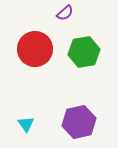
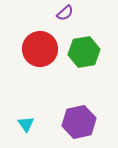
red circle: moved 5 px right
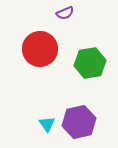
purple semicircle: rotated 18 degrees clockwise
green hexagon: moved 6 px right, 11 px down
cyan triangle: moved 21 px right
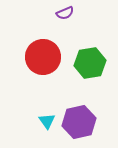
red circle: moved 3 px right, 8 px down
cyan triangle: moved 3 px up
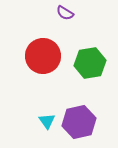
purple semicircle: rotated 54 degrees clockwise
red circle: moved 1 px up
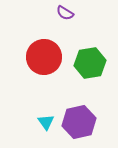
red circle: moved 1 px right, 1 px down
cyan triangle: moved 1 px left, 1 px down
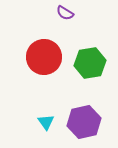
purple hexagon: moved 5 px right
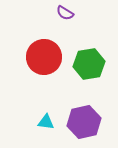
green hexagon: moved 1 px left, 1 px down
cyan triangle: rotated 48 degrees counterclockwise
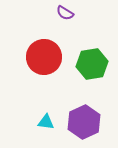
green hexagon: moved 3 px right
purple hexagon: rotated 12 degrees counterclockwise
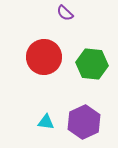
purple semicircle: rotated 12 degrees clockwise
green hexagon: rotated 16 degrees clockwise
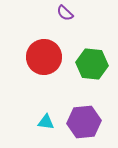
purple hexagon: rotated 20 degrees clockwise
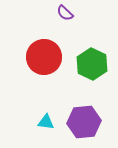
green hexagon: rotated 20 degrees clockwise
